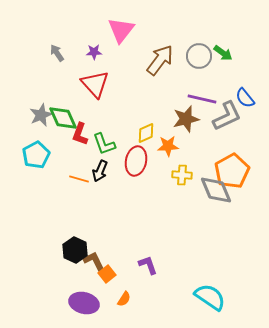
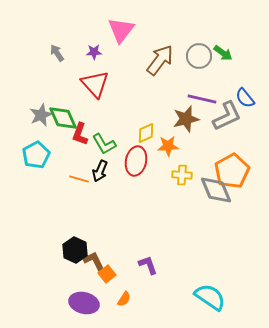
green L-shape: rotated 10 degrees counterclockwise
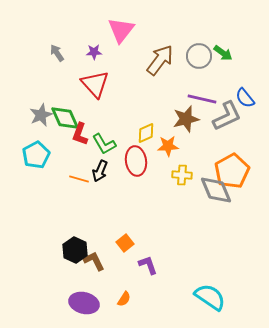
green diamond: moved 2 px right
red ellipse: rotated 20 degrees counterclockwise
orange square: moved 18 px right, 31 px up
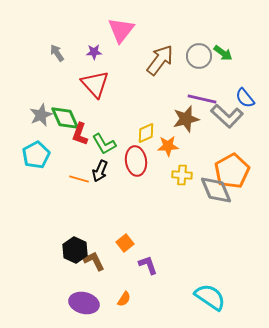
gray L-shape: rotated 68 degrees clockwise
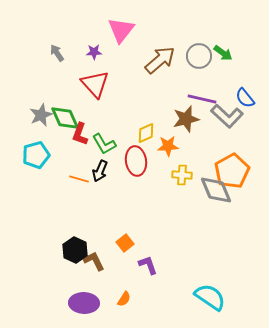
brown arrow: rotated 12 degrees clockwise
cyan pentagon: rotated 12 degrees clockwise
purple ellipse: rotated 12 degrees counterclockwise
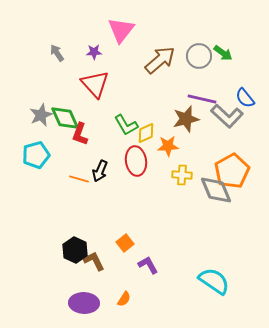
green L-shape: moved 22 px right, 19 px up
purple L-shape: rotated 10 degrees counterclockwise
cyan semicircle: moved 4 px right, 16 px up
